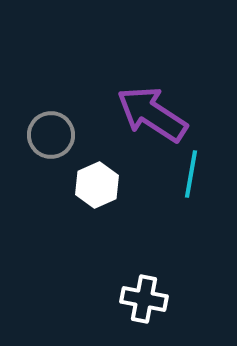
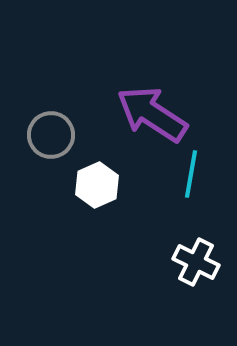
white cross: moved 52 px right, 37 px up; rotated 15 degrees clockwise
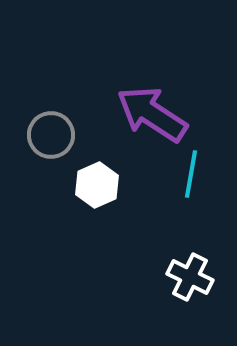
white cross: moved 6 px left, 15 px down
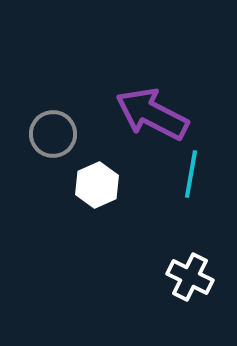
purple arrow: rotated 6 degrees counterclockwise
gray circle: moved 2 px right, 1 px up
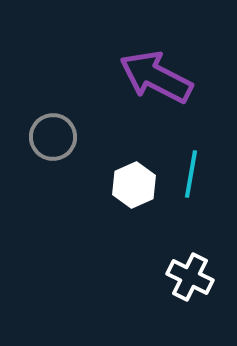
purple arrow: moved 4 px right, 37 px up
gray circle: moved 3 px down
white hexagon: moved 37 px right
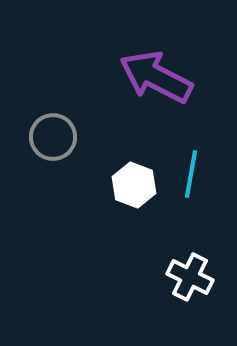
white hexagon: rotated 15 degrees counterclockwise
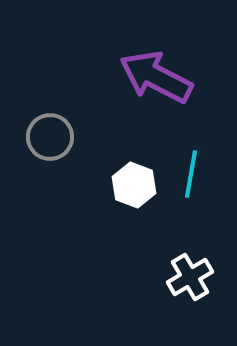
gray circle: moved 3 px left
white cross: rotated 33 degrees clockwise
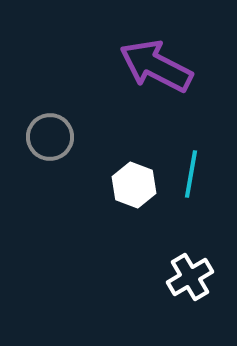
purple arrow: moved 11 px up
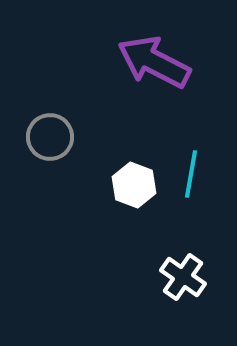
purple arrow: moved 2 px left, 4 px up
white cross: moved 7 px left; rotated 24 degrees counterclockwise
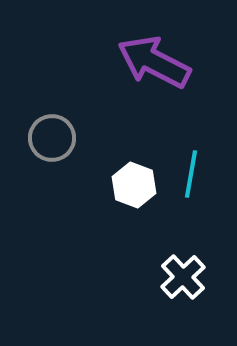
gray circle: moved 2 px right, 1 px down
white cross: rotated 12 degrees clockwise
